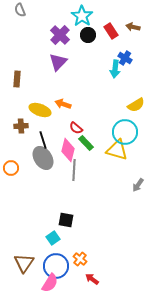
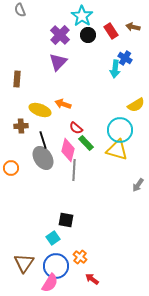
cyan circle: moved 5 px left, 2 px up
orange cross: moved 2 px up
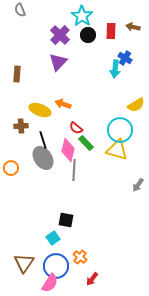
red rectangle: rotated 35 degrees clockwise
brown rectangle: moved 5 px up
red arrow: rotated 88 degrees counterclockwise
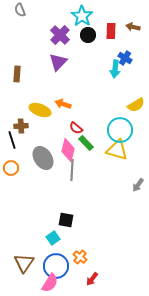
black line: moved 31 px left
gray line: moved 2 px left
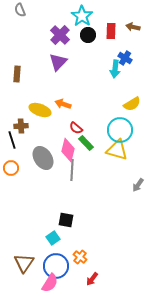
yellow semicircle: moved 4 px left, 1 px up
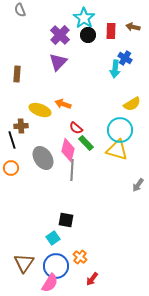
cyan star: moved 2 px right, 2 px down
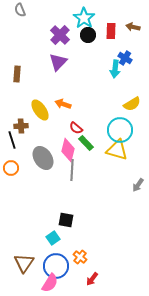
yellow ellipse: rotated 35 degrees clockwise
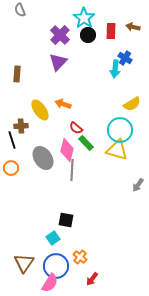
pink diamond: moved 1 px left
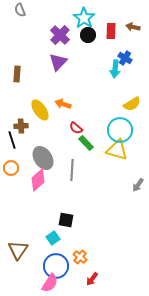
pink diamond: moved 29 px left, 30 px down; rotated 35 degrees clockwise
brown triangle: moved 6 px left, 13 px up
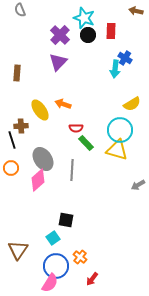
cyan star: rotated 15 degrees counterclockwise
brown arrow: moved 3 px right, 16 px up
brown rectangle: moved 1 px up
red semicircle: rotated 40 degrees counterclockwise
gray ellipse: moved 1 px down
gray arrow: rotated 24 degrees clockwise
